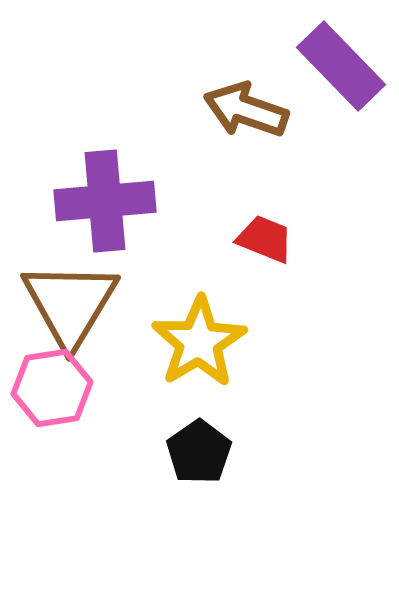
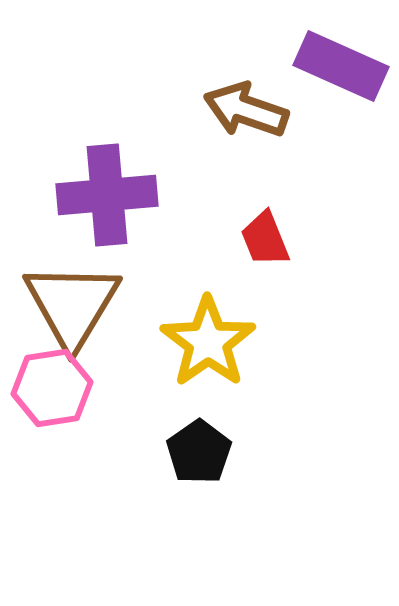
purple rectangle: rotated 22 degrees counterclockwise
purple cross: moved 2 px right, 6 px up
red trapezoid: rotated 134 degrees counterclockwise
brown triangle: moved 2 px right, 1 px down
yellow star: moved 9 px right; rotated 4 degrees counterclockwise
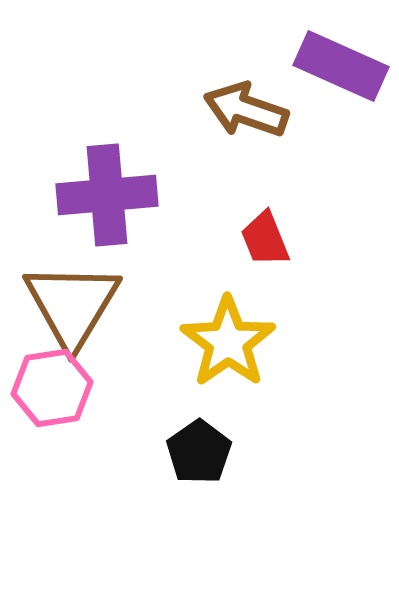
yellow star: moved 20 px right
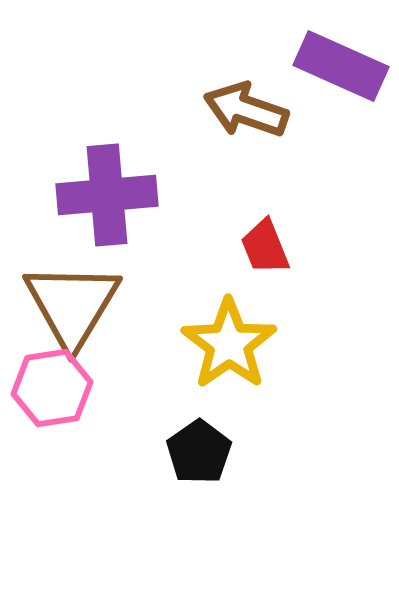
red trapezoid: moved 8 px down
yellow star: moved 1 px right, 2 px down
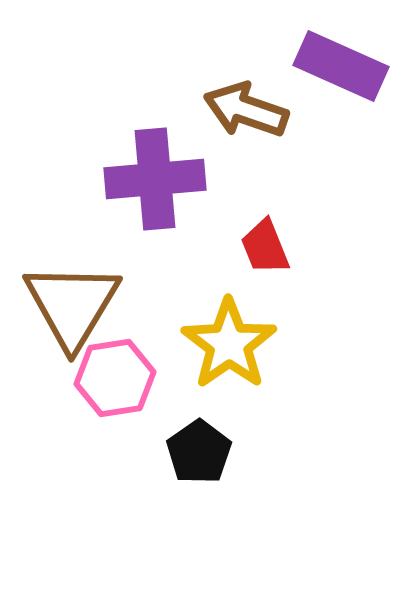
purple cross: moved 48 px right, 16 px up
pink hexagon: moved 63 px right, 10 px up
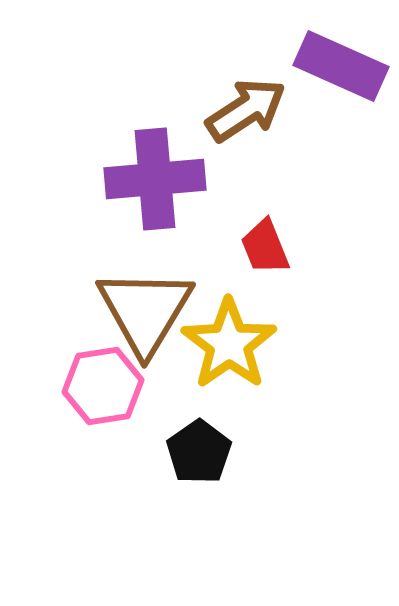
brown arrow: rotated 128 degrees clockwise
brown triangle: moved 73 px right, 6 px down
pink hexagon: moved 12 px left, 8 px down
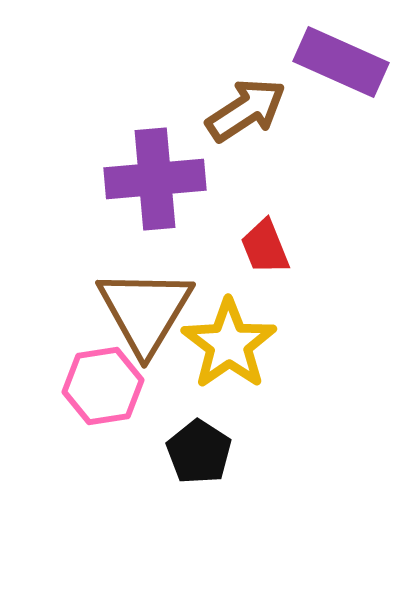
purple rectangle: moved 4 px up
black pentagon: rotated 4 degrees counterclockwise
